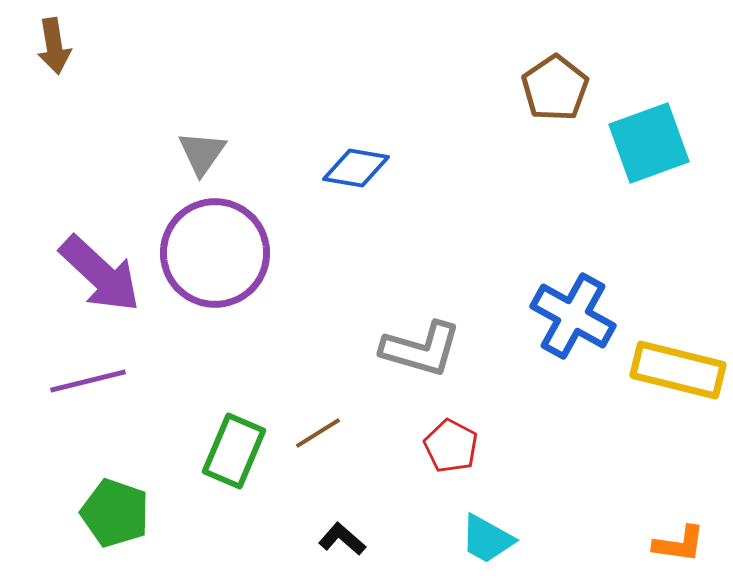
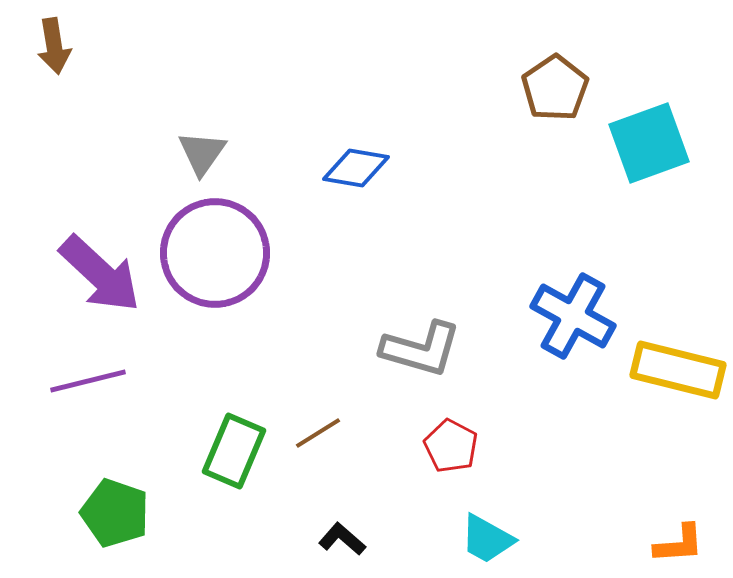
orange L-shape: rotated 12 degrees counterclockwise
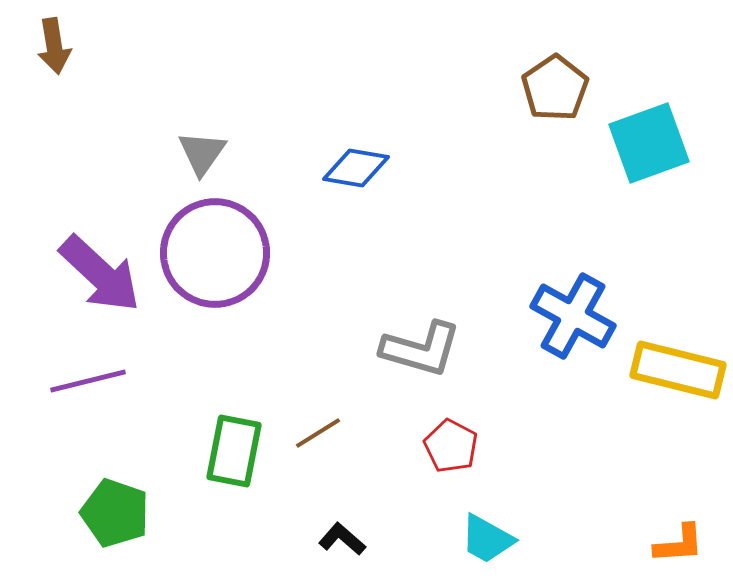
green rectangle: rotated 12 degrees counterclockwise
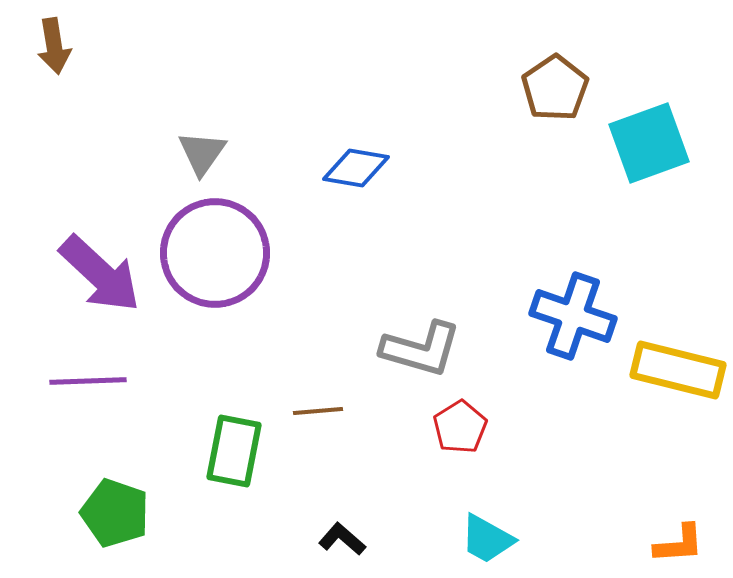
blue cross: rotated 10 degrees counterclockwise
purple line: rotated 12 degrees clockwise
brown line: moved 22 px up; rotated 27 degrees clockwise
red pentagon: moved 9 px right, 19 px up; rotated 12 degrees clockwise
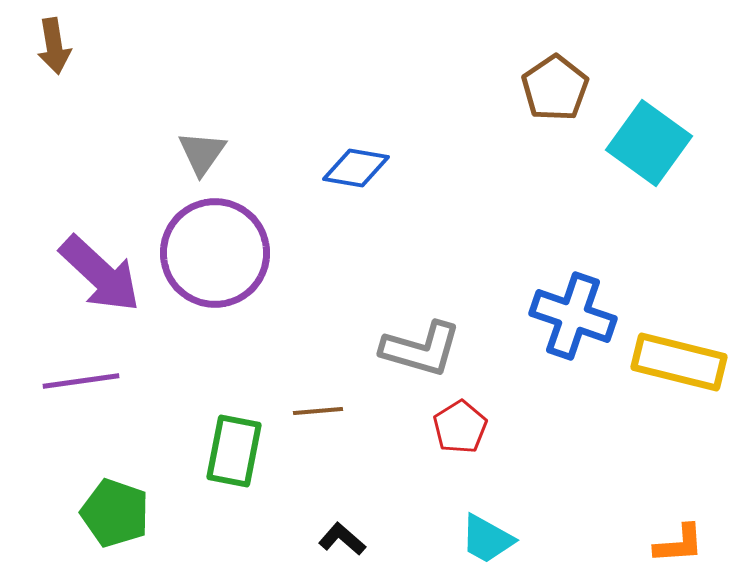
cyan square: rotated 34 degrees counterclockwise
yellow rectangle: moved 1 px right, 8 px up
purple line: moved 7 px left; rotated 6 degrees counterclockwise
